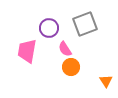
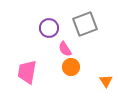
pink trapezoid: moved 21 px down
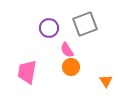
pink semicircle: moved 2 px right, 1 px down
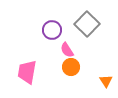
gray square: moved 2 px right; rotated 25 degrees counterclockwise
purple circle: moved 3 px right, 2 px down
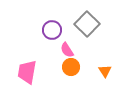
orange triangle: moved 1 px left, 10 px up
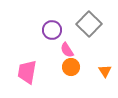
gray square: moved 2 px right
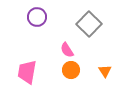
purple circle: moved 15 px left, 13 px up
orange circle: moved 3 px down
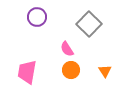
pink semicircle: moved 1 px up
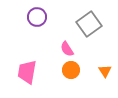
gray square: rotated 10 degrees clockwise
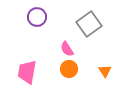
orange circle: moved 2 px left, 1 px up
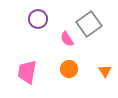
purple circle: moved 1 px right, 2 px down
pink semicircle: moved 10 px up
